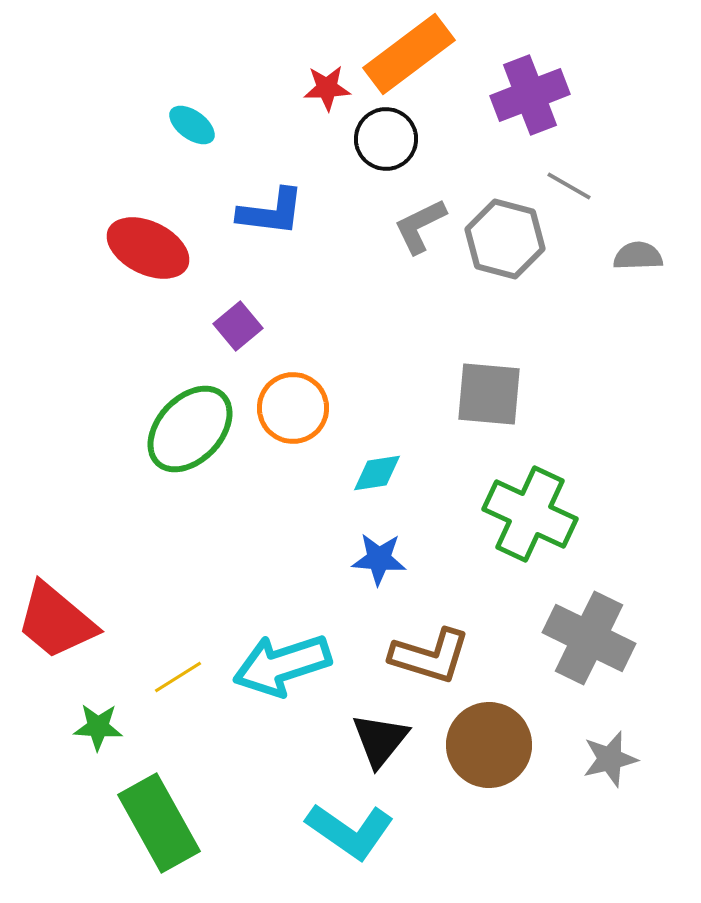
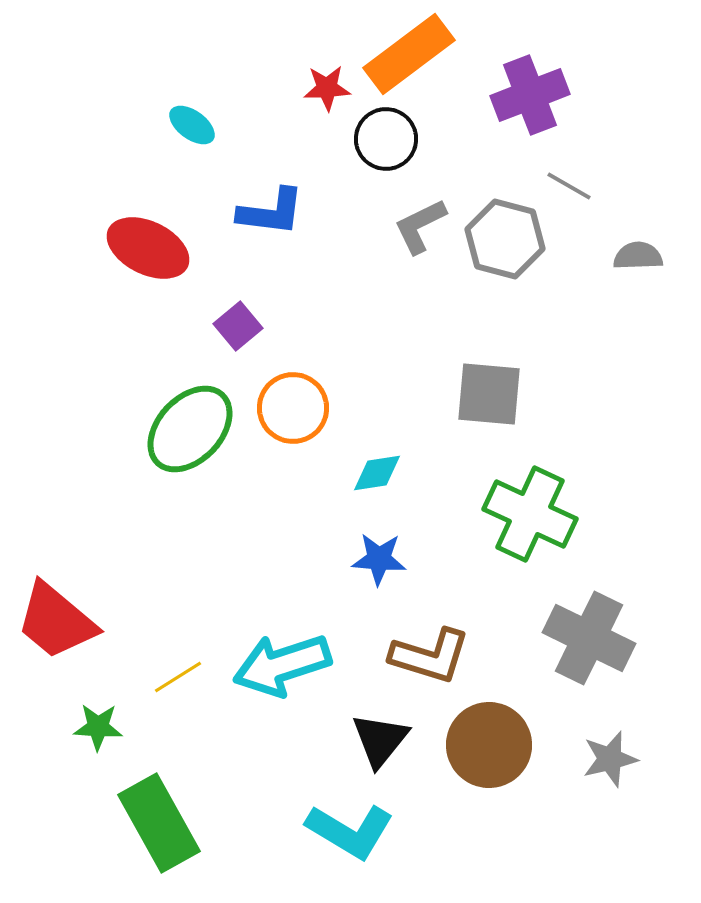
cyan L-shape: rotated 4 degrees counterclockwise
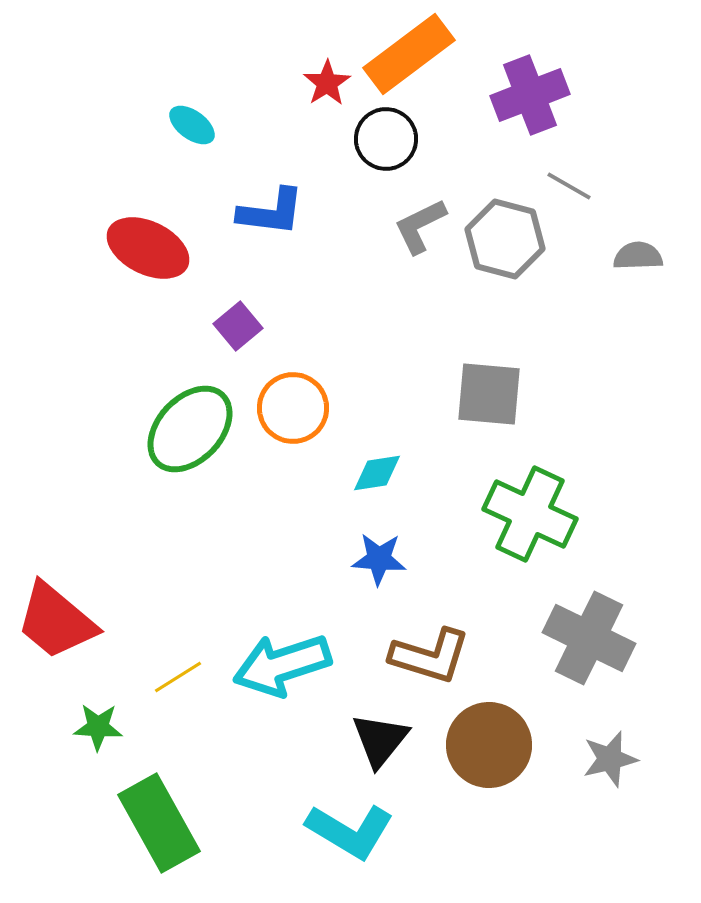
red star: moved 5 px up; rotated 30 degrees counterclockwise
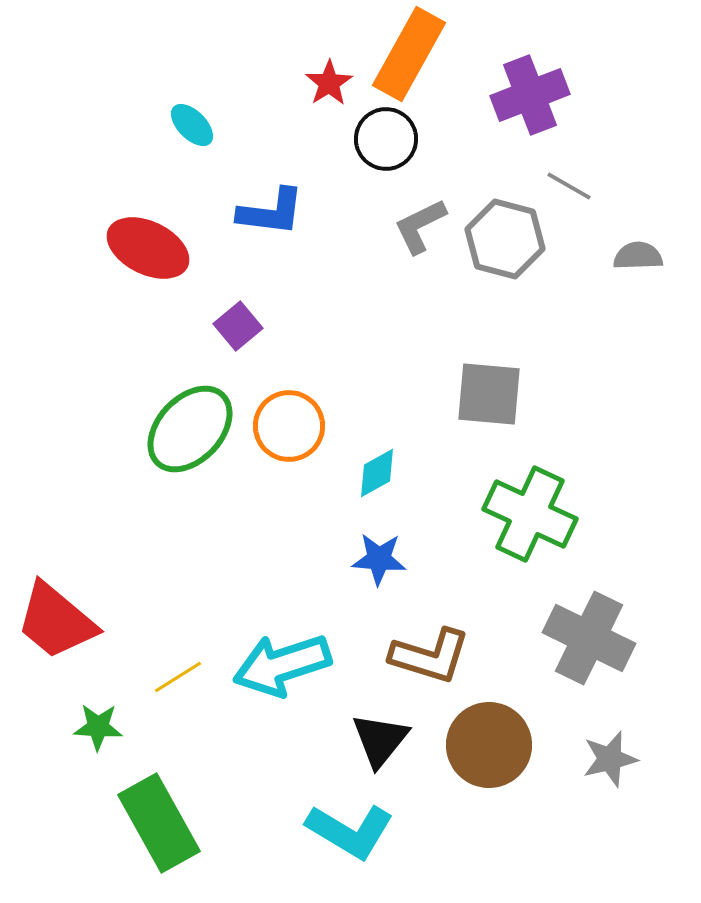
orange rectangle: rotated 24 degrees counterclockwise
red star: moved 2 px right
cyan ellipse: rotated 9 degrees clockwise
orange circle: moved 4 px left, 18 px down
cyan diamond: rotated 20 degrees counterclockwise
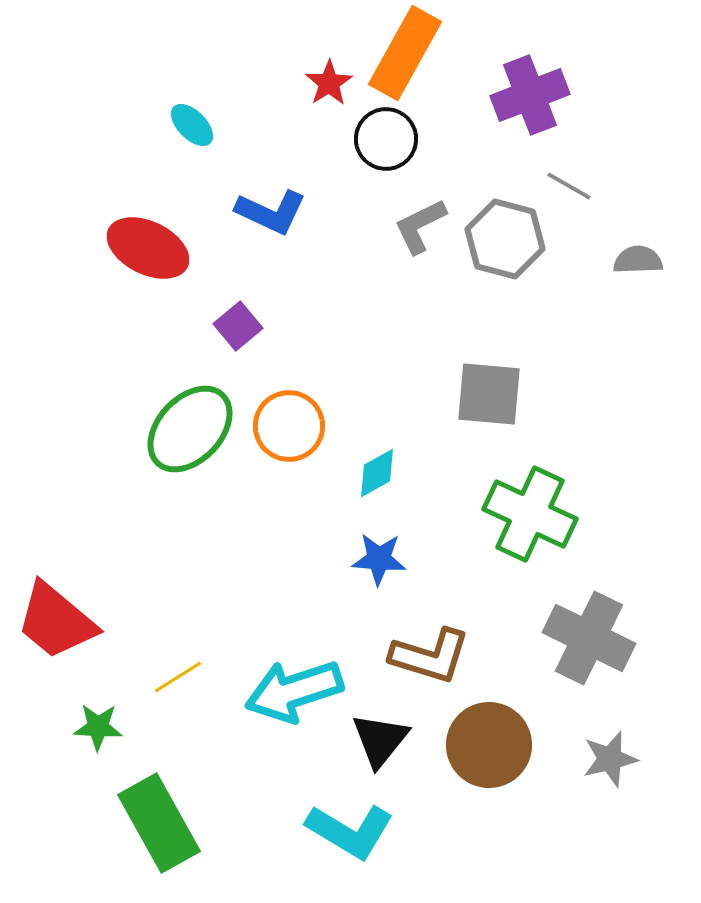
orange rectangle: moved 4 px left, 1 px up
blue L-shape: rotated 18 degrees clockwise
gray semicircle: moved 4 px down
cyan arrow: moved 12 px right, 26 px down
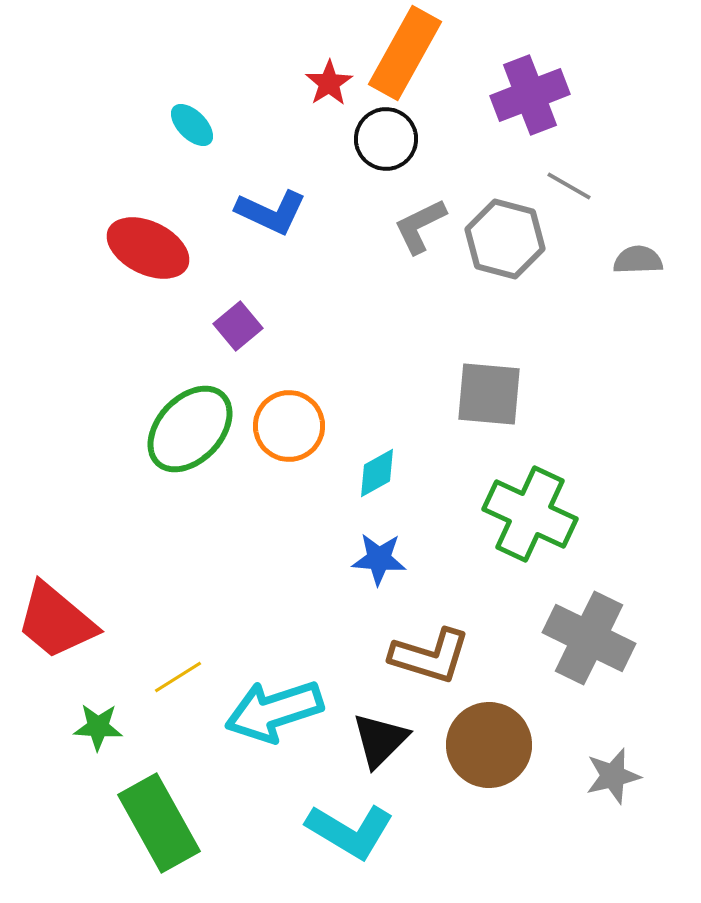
cyan arrow: moved 20 px left, 20 px down
black triangle: rotated 6 degrees clockwise
gray star: moved 3 px right, 17 px down
